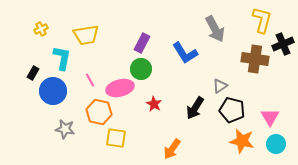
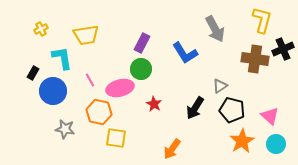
black cross: moved 5 px down
cyan L-shape: rotated 20 degrees counterclockwise
pink triangle: moved 1 px up; rotated 18 degrees counterclockwise
orange star: rotated 30 degrees clockwise
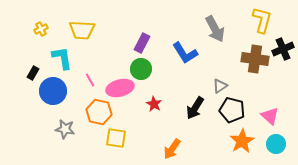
yellow trapezoid: moved 4 px left, 5 px up; rotated 12 degrees clockwise
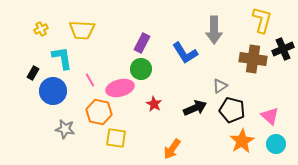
gray arrow: moved 1 px left, 1 px down; rotated 28 degrees clockwise
brown cross: moved 2 px left
black arrow: rotated 145 degrees counterclockwise
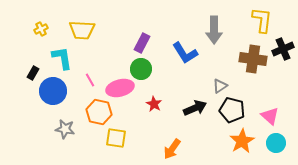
yellow L-shape: rotated 8 degrees counterclockwise
cyan circle: moved 1 px up
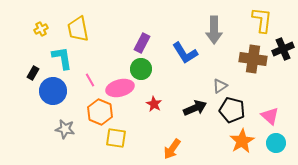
yellow trapezoid: moved 4 px left, 1 px up; rotated 76 degrees clockwise
orange hexagon: moved 1 px right; rotated 10 degrees clockwise
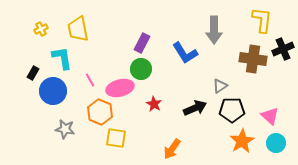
black pentagon: rotated 15 degrees counterclockwise
